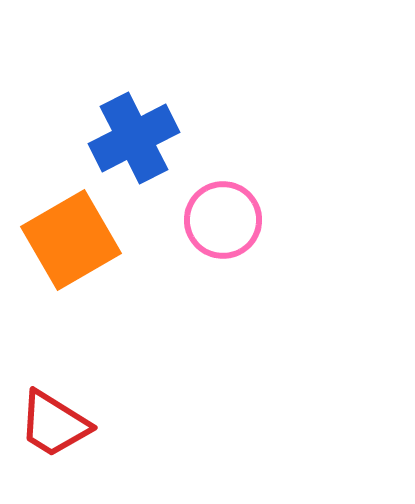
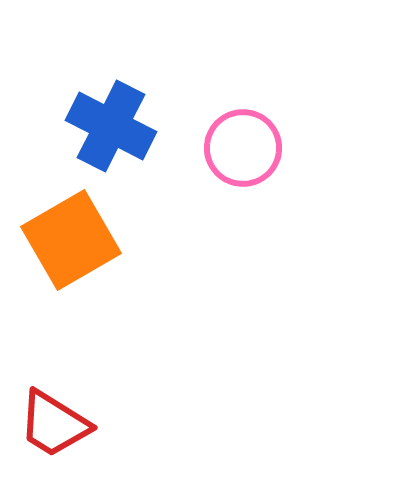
blue cross: moved 23 px left, 12 px up; rotated 36 degrees counterclockwise
pink circle: moved 20 px right, 72 px up
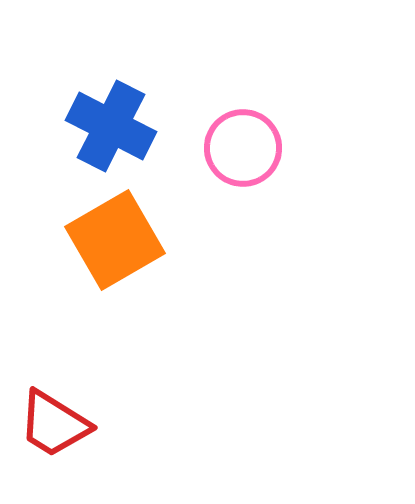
orange square: moved 44 px right
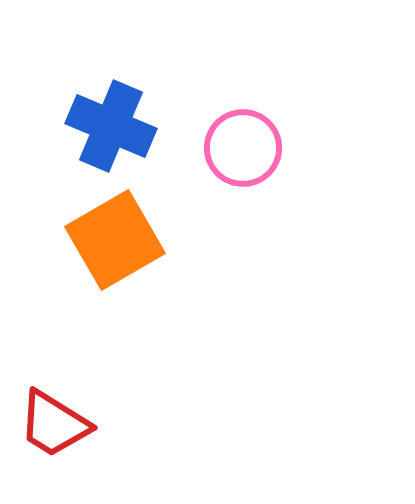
blue cross: rotated 4 degrees counterclockwise
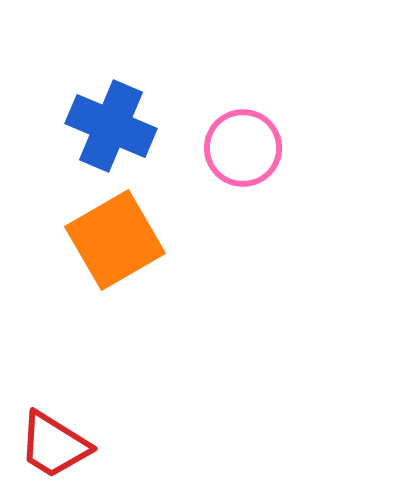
red trapezoid: moved 21 px down
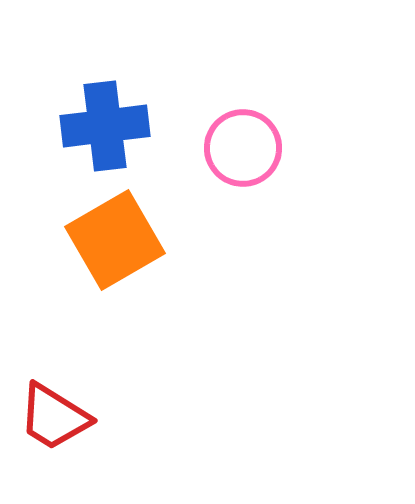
blue cross: moved 6 px left; rotated 30 degrees counterclockwise
red trapezoid: moved 28 px up
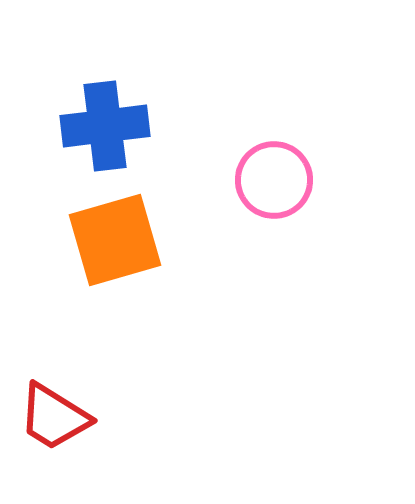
pink circle: moved 31 px right, 32 px down
orange square: rotated 14 degrees clockwise
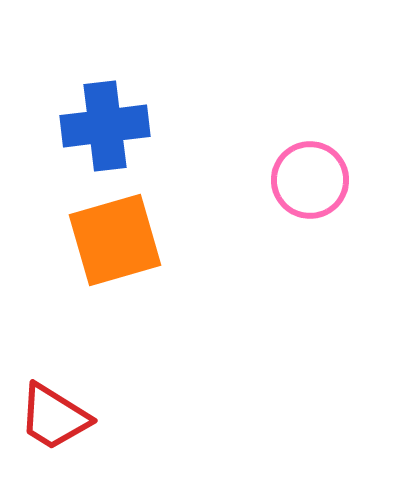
pink circle: moved 36 px right
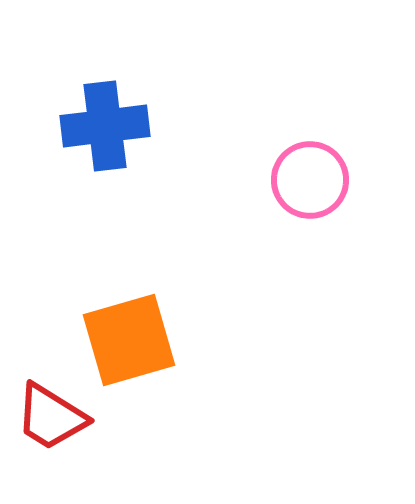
orange square: moved 14 px right, 100 px down
red trapezoid: moved 3 px left
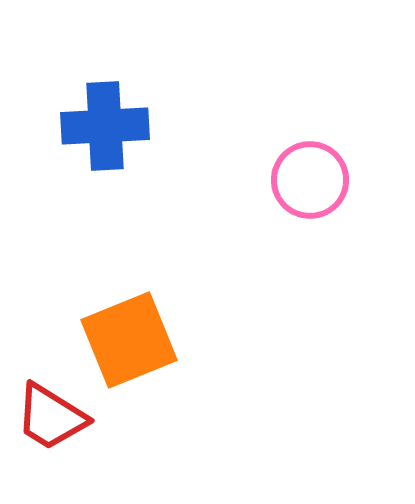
blue cross: rotated 4 degrees clockwise
orange square: rotated 6 degrees counterclockwise
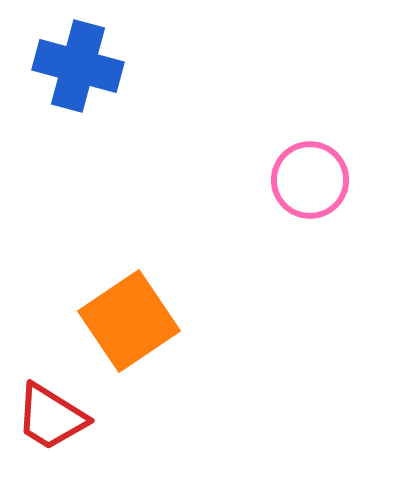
blue cross: moved 27 px left, 60 px up; rotated 18 degrees clockwise
orange square: moved 19 px up; rotated 12 degrees counterclockwise
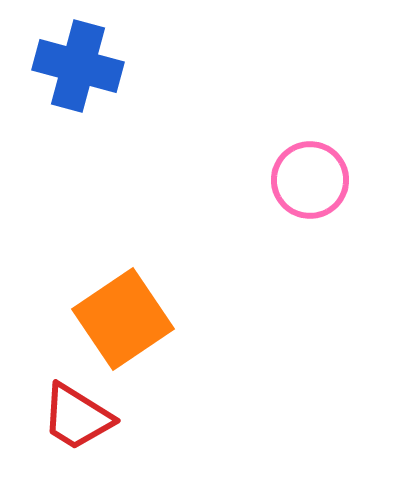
orange square: moved 6 px left, 2 px up
red trapezoid: moved 26 px right
